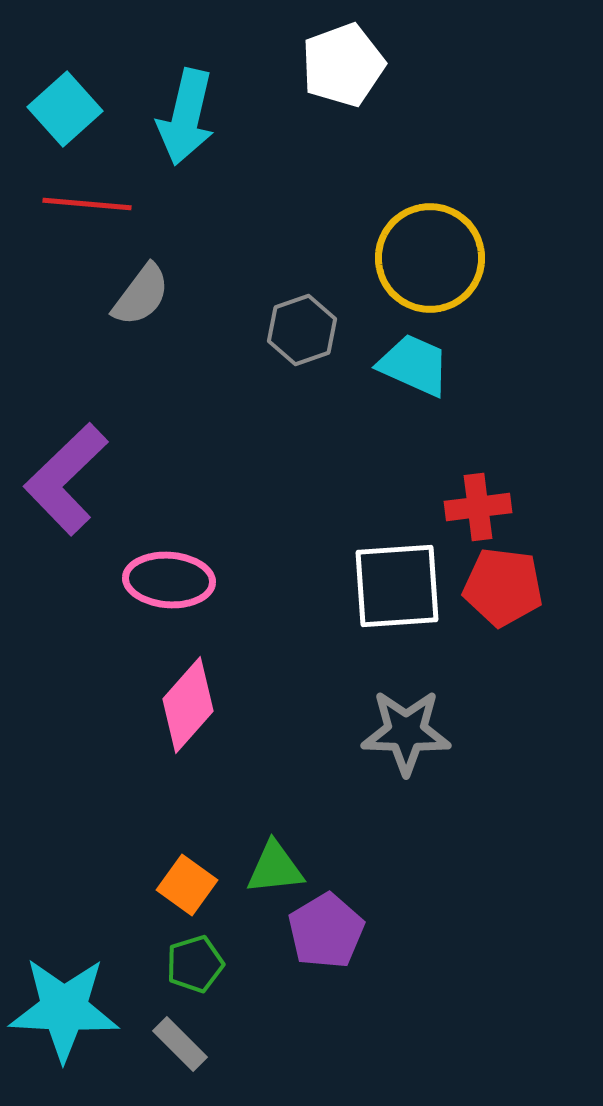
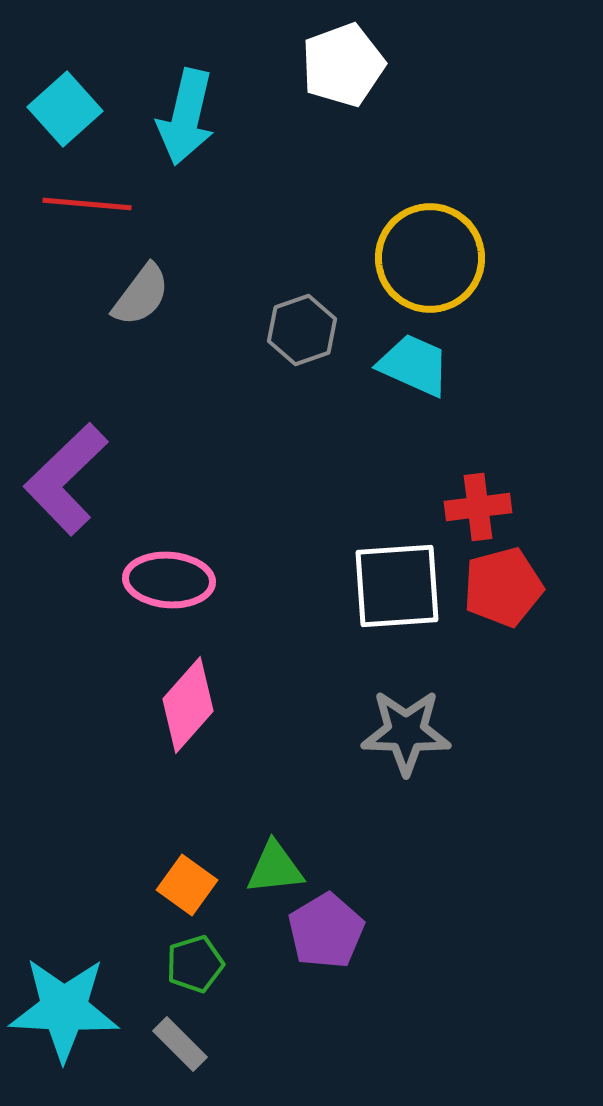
red pentagon: rotated 22 degrees counterclockwise
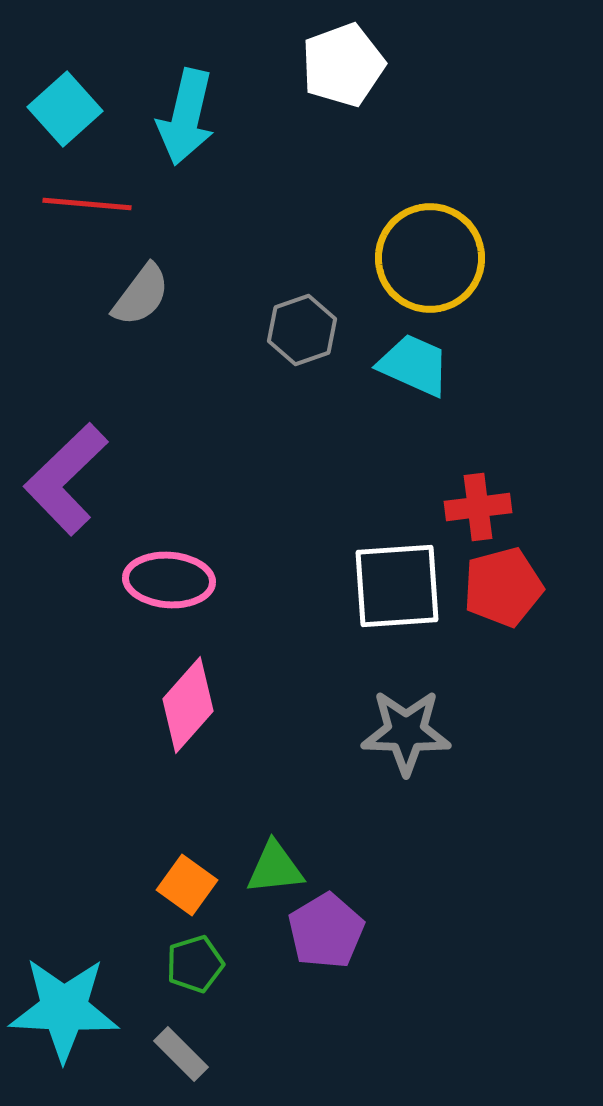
gray rectangle: moved 1 px right, 10 px down
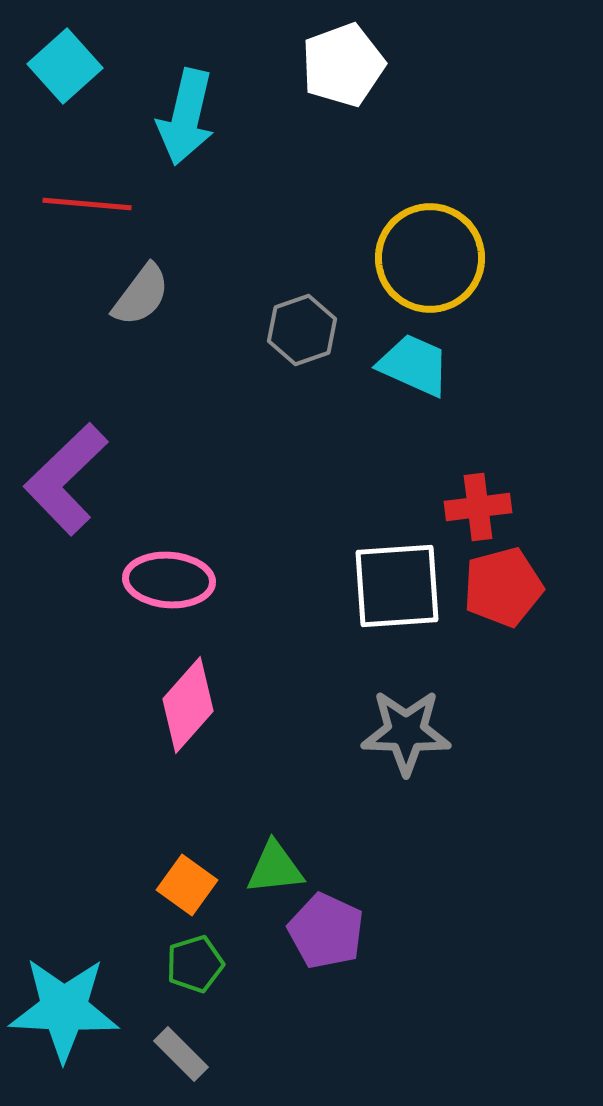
cyan square: moved 43 px up
purple pentagon: rotated 16 degrees counterclockwise
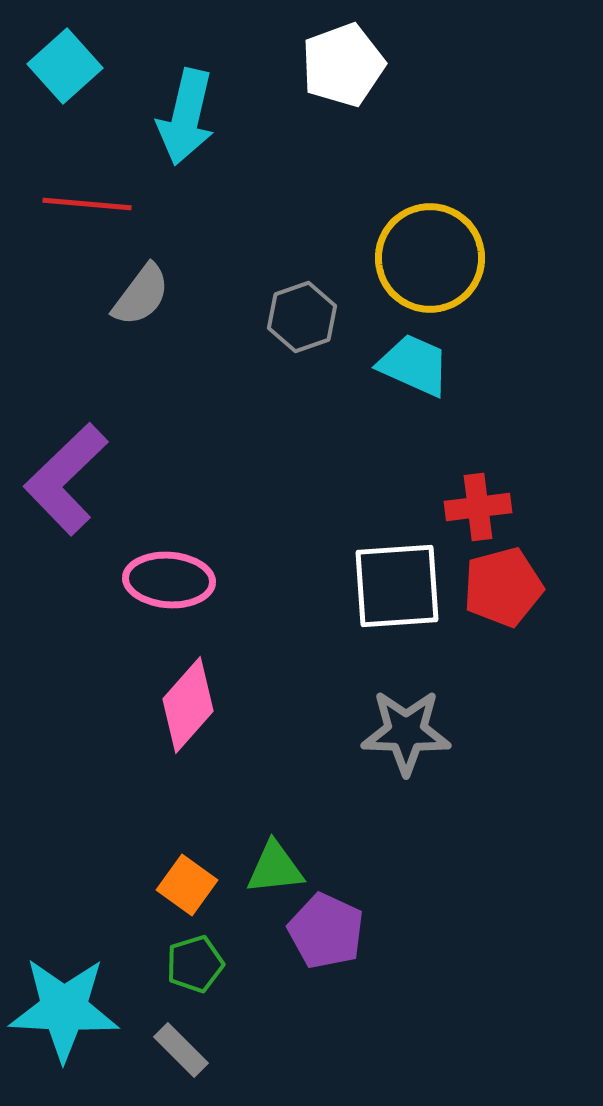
gray hexagon: moved 13 px up
gray rectangle: moved 4 px up
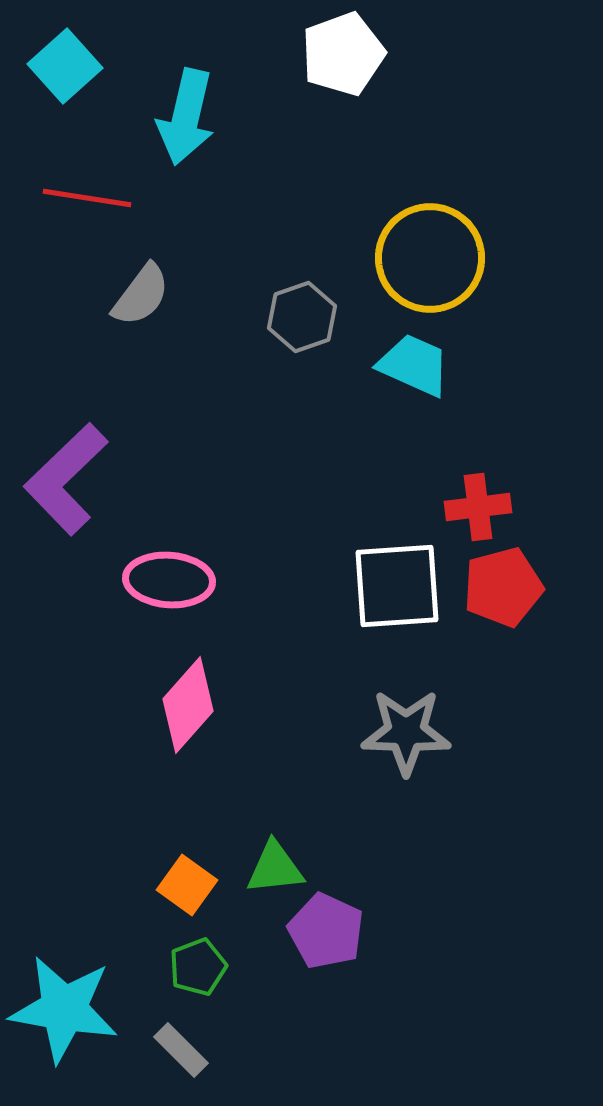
white pentagon: moved 11 px up
red line: moved 6 px up; rotated 4 degrees clockwise
green pentagon: moved 3 px right, 3 px down; rotated 4 degrees counterclockwise
cyan star: rotated 7 degrees clockwise
